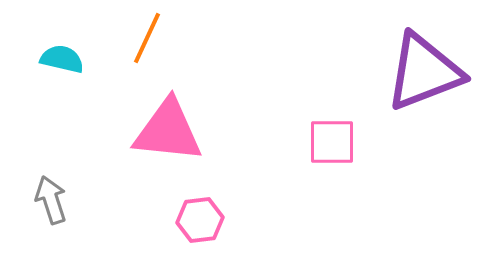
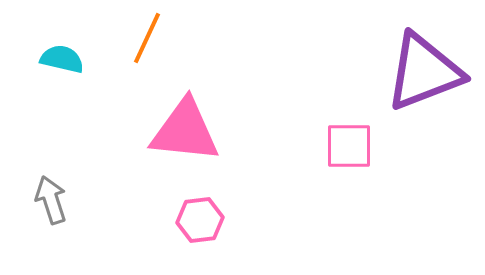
pink triangle: moved 17 px right
pink square: moved 17 px right, 4 px down
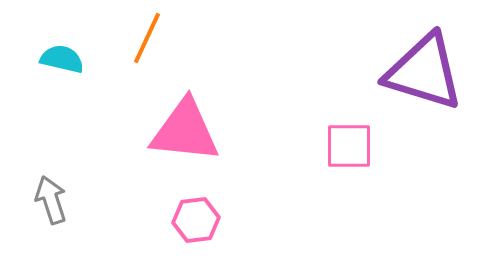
purple triangle: rotated 38 degrees clockwise
pink hexagon: moved 4 px left
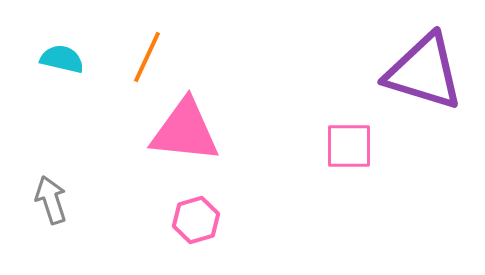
orange line: moved 19 px down
pink hexagon: rotated 9 degrees counterclockwise
